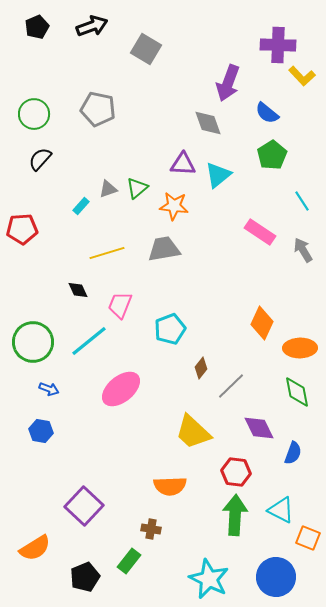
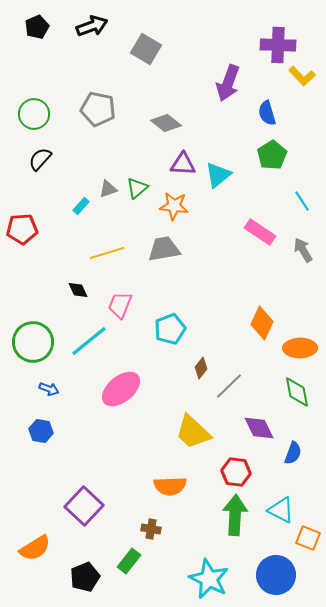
blue semicircle at (267, 113): rotated 35 degrees clockwise
gray diamond at (208, 123): moved 42 px left; rotated 32 degrees counterclockwise
gray line at (231, 386): moved 2 px left
blue circle at (276, 577): moved 2 px up
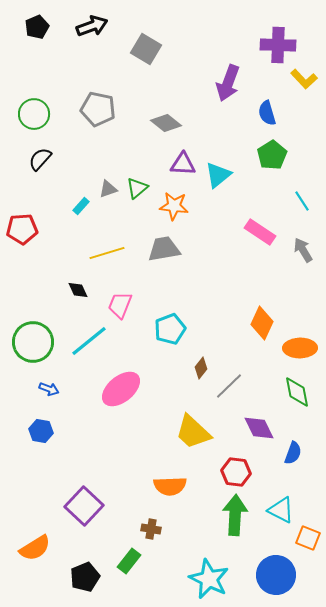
yellow L-shape at (302, 76): moved 2 px right, 3 px down
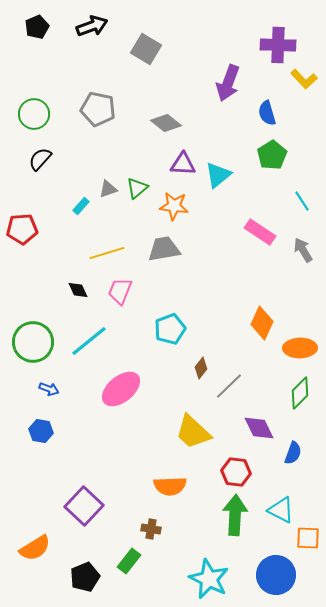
pink trapezoid at (120, 305): moved 14 px up
green diamond at (297, 392): moved 3 px right, 1 px down; rotated 56 degrees clockwise
orange square at (308, 538): rotated 20 degrees counterclockwise
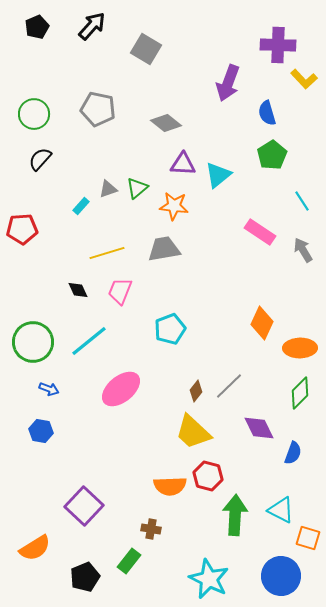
black arrow at (92, 26): rotated 28 degrees counterclockwise
brown diamond at (201, 368): moved 5 px left, 23 px down
red hexagon at (236, 472): moved 28 px left, 4 px down; rotated 8 degrees clockwise
orange square at (308, 538): rotated 15 degrees clockwise
blue circle at (276, 575): moved 5 px right, 1 px down
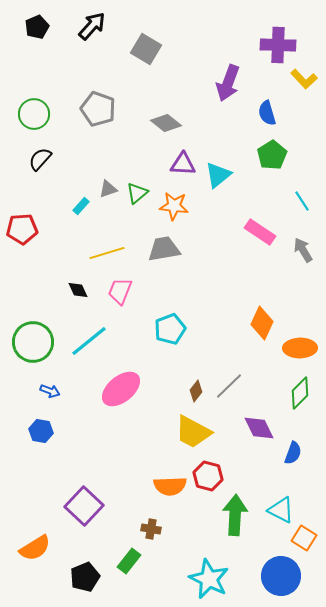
gray pentagon at (98, 109): rotated 8 degrees clockwise
green triangle at (137, 188): moved 5 px down
blue arrow at (49, 389): moved 1 px right, 2 px down
yellow trapezoid at (193, 432): rotated 15 degrees counterclockwise
orange square at (308, 538): moved 4 px left; rotated 15 degrees clockwise
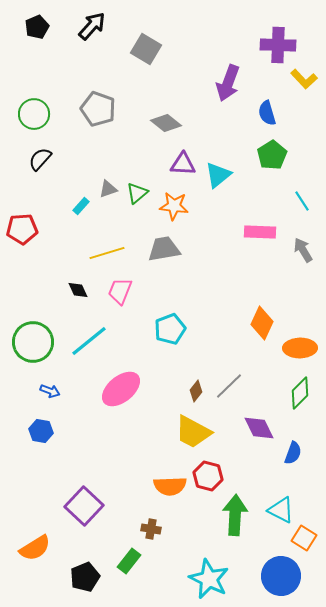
pink rectangle at (260, 232): rotated 32 degrees counterclockwise
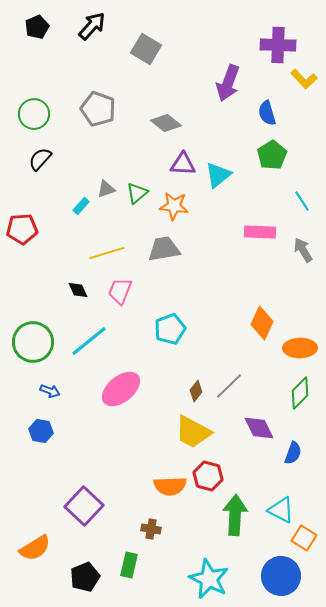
gray triangle at (108, 189): moved 2 px left
green rectangle at (129, 561): moved 4 px down; rotated 25 degrees counterclockwise
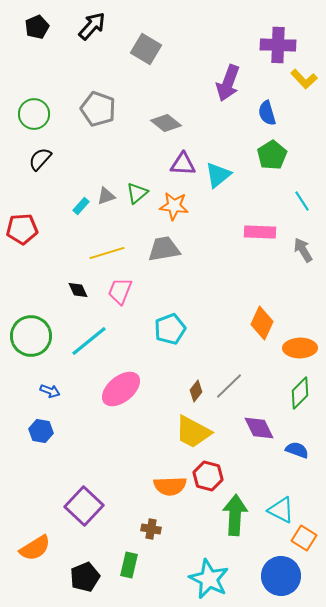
gray triangle at (106, 189): moved 7 px down
green circle at (33, 342): moved 2 px left, 6 px up
blue semicircle at (293, 453): moved 4 px right, 3 px up; rotated 90 degrees counterclockwise
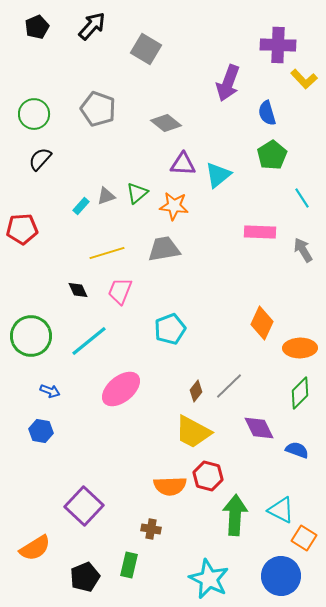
cyan line at (302, 201): moved 3 px up
